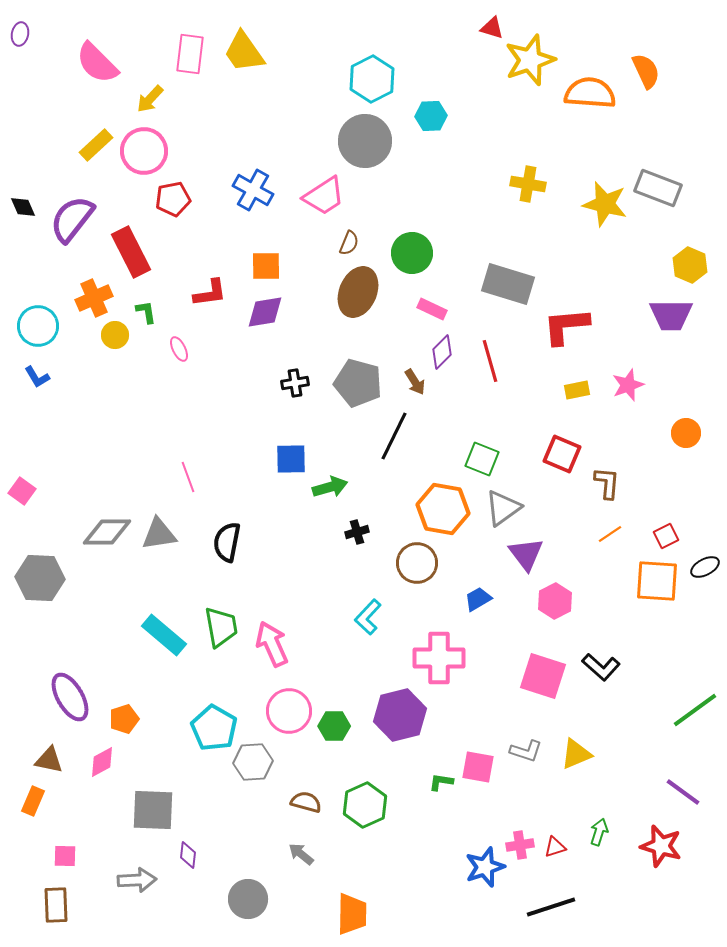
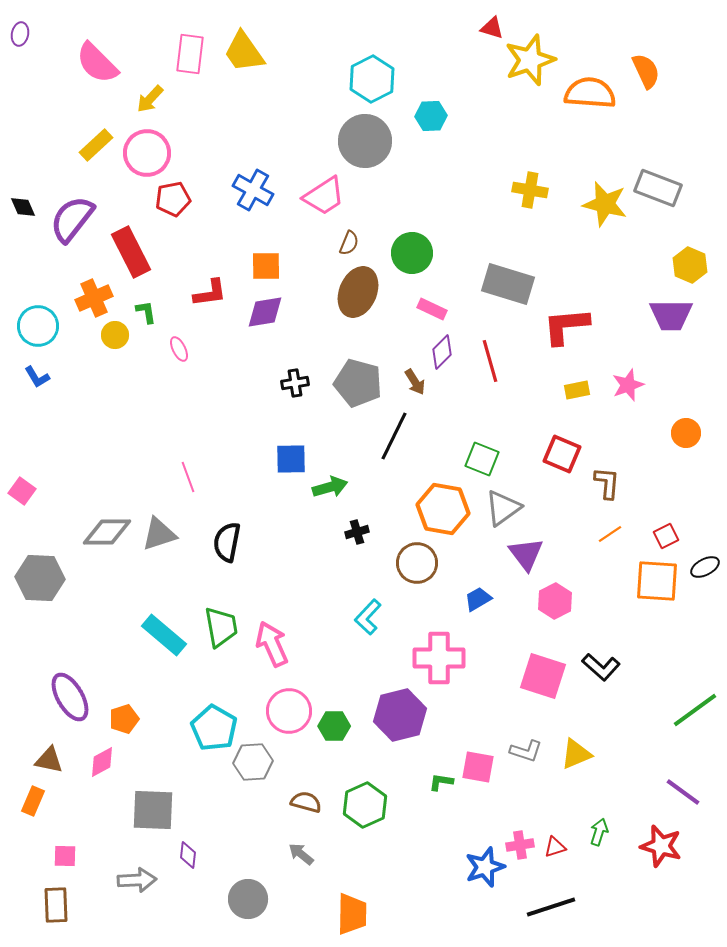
pink circle at (144, 151): moved 3 px right, 2 px down
yellow cross at (528, 184): moved 2 px right, 6 px down
gray triangle at (159, 534): rotated 9 degrees counterclockwise
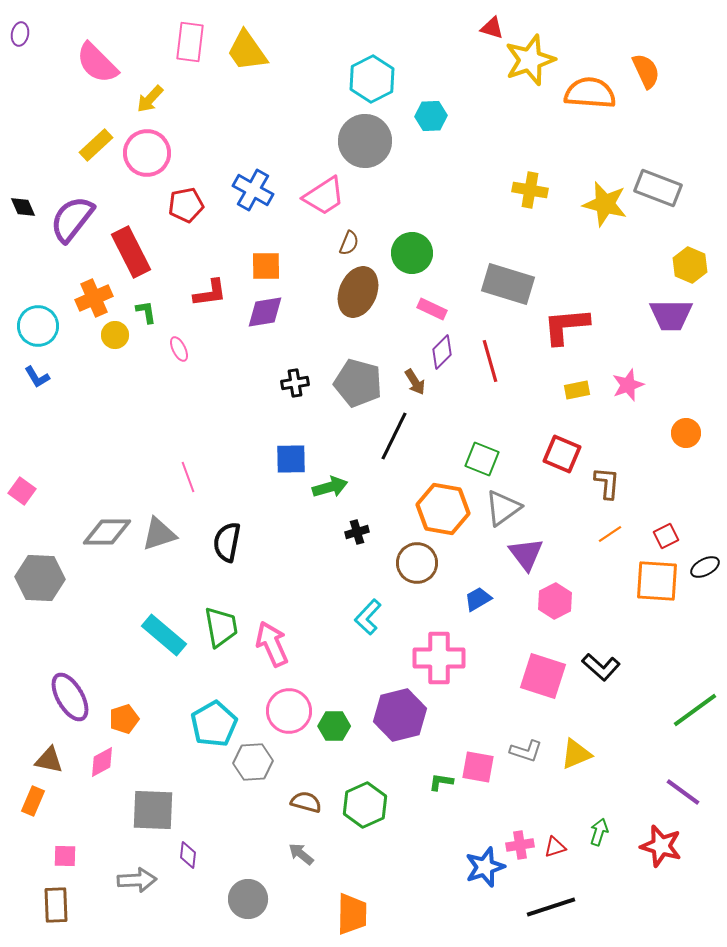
yellow trapezoid at (244, 52): moved 3 px right, 1 px up
pink rectangle at (190, 54): moved 12 px up
red pentagon at (173, 199): moved 13 px right, 6 px down
cyan pentagon at (214, 728): moved 4 px up; rotated 12 degrees clockwise
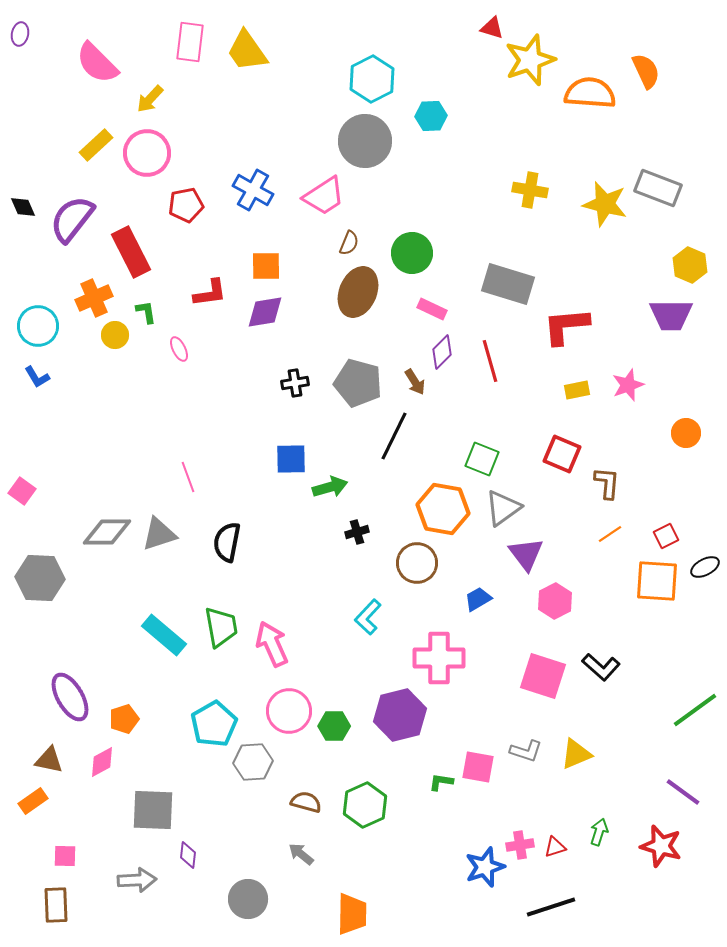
orange rectangle at (33, 801): rotated 32 degrees clockwise
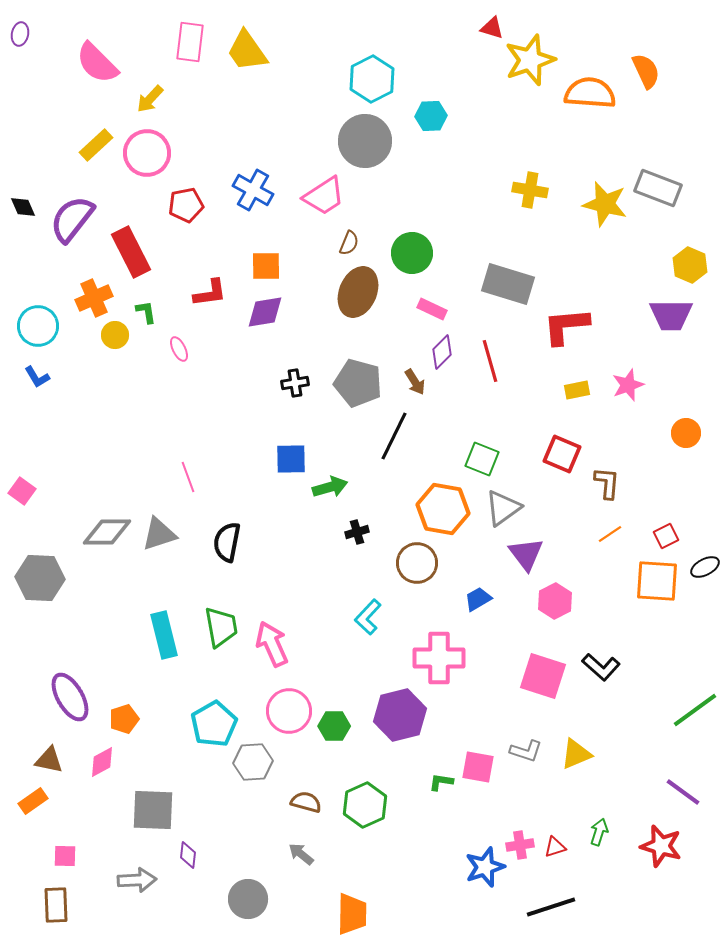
cyan rectangle at (164, 635): rotated 36 degrees clockwise
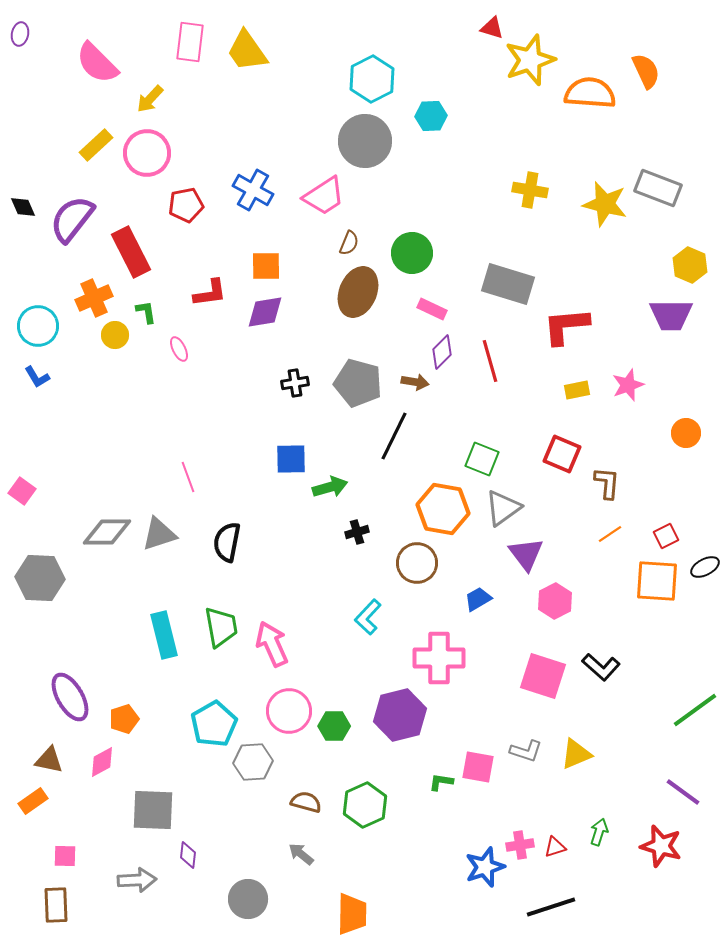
brown arrow at (415, 382): rotated 48 degrees counterclockwise
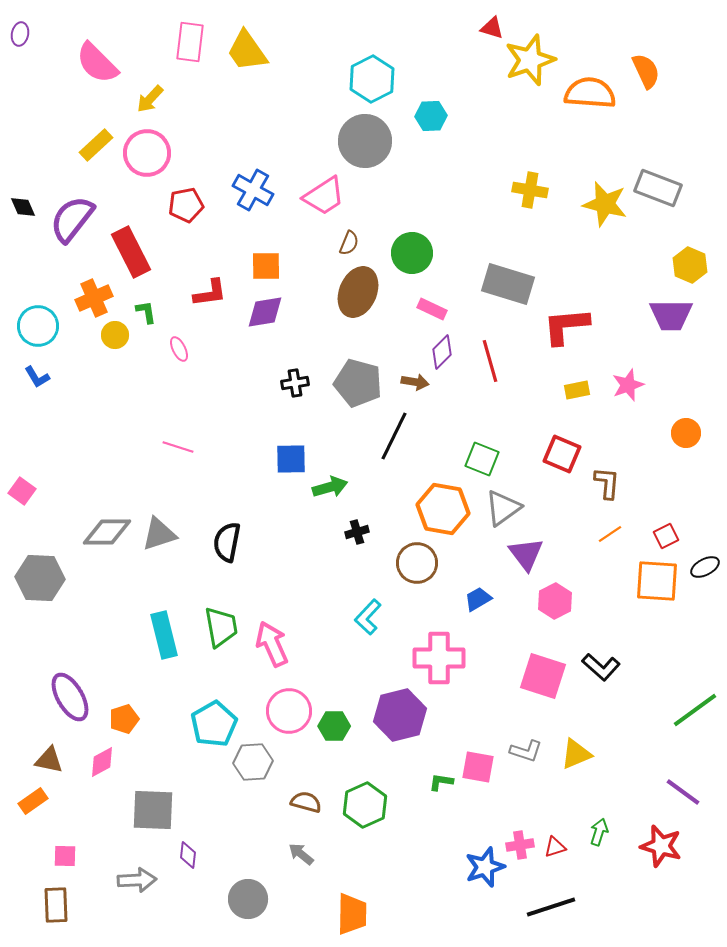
pink line at (188, 477): moved 10 px left, 30 px up; rotated 52 degrees counterclockwise
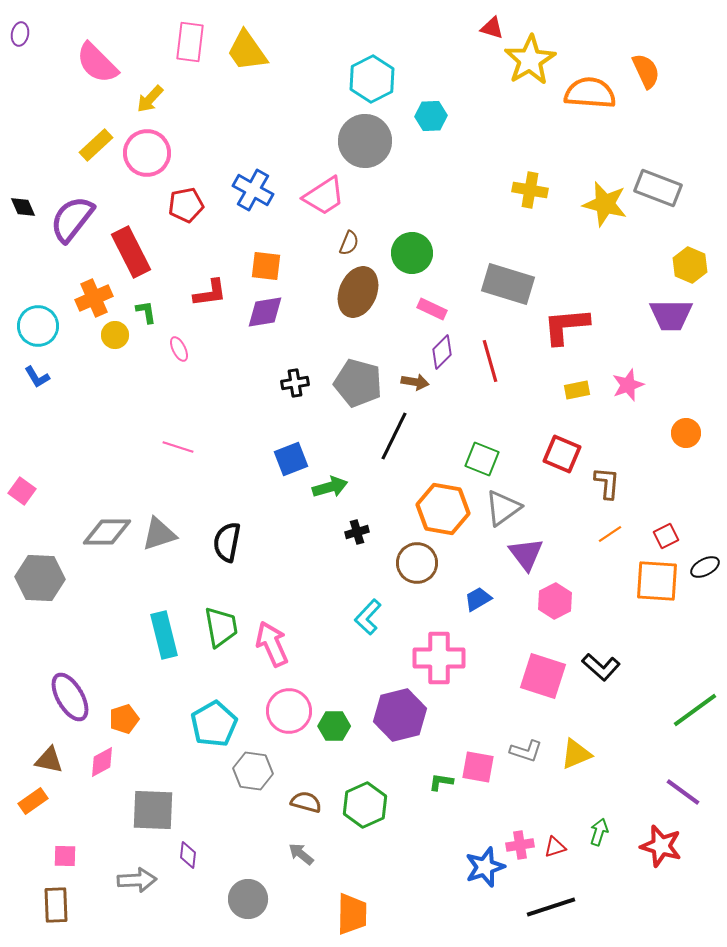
yellow star at (530, 60): rotated 12 degrees counterclockwise
orange square at (266, 266): rotated 8 degrees clockwise
blue square at (291, 459): rotated 20 degrees counterclockwise
gray hexagon at (253, 762): moved 9 px down; rotated 12 degrees clockwise
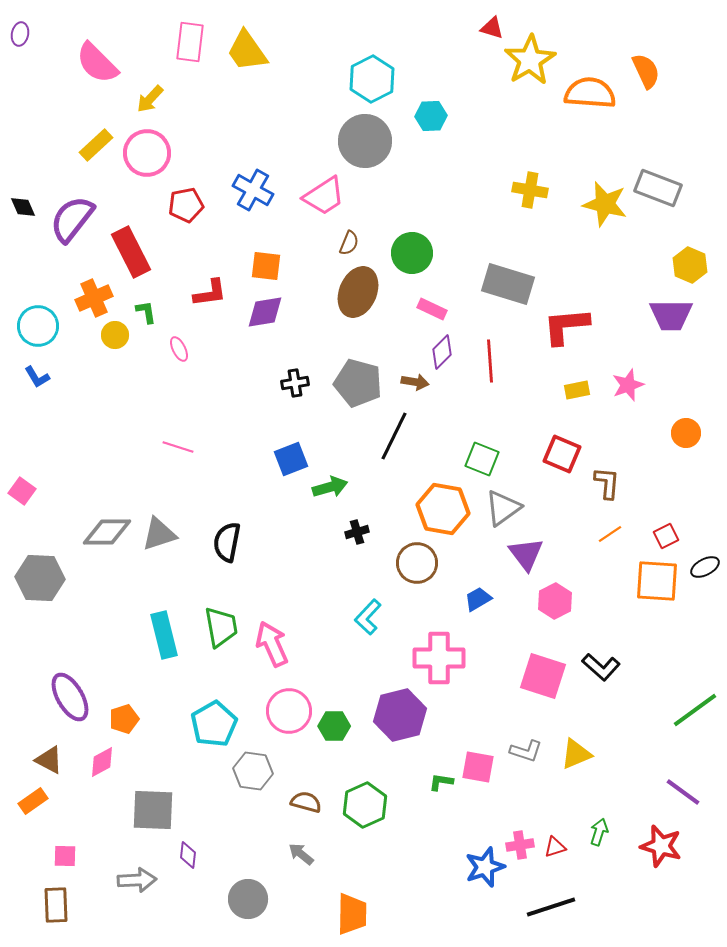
red line at (490, 361): rotated 12 degrees clockwise
brown triangle at (49, 760): rotated 16 degrees clockwise
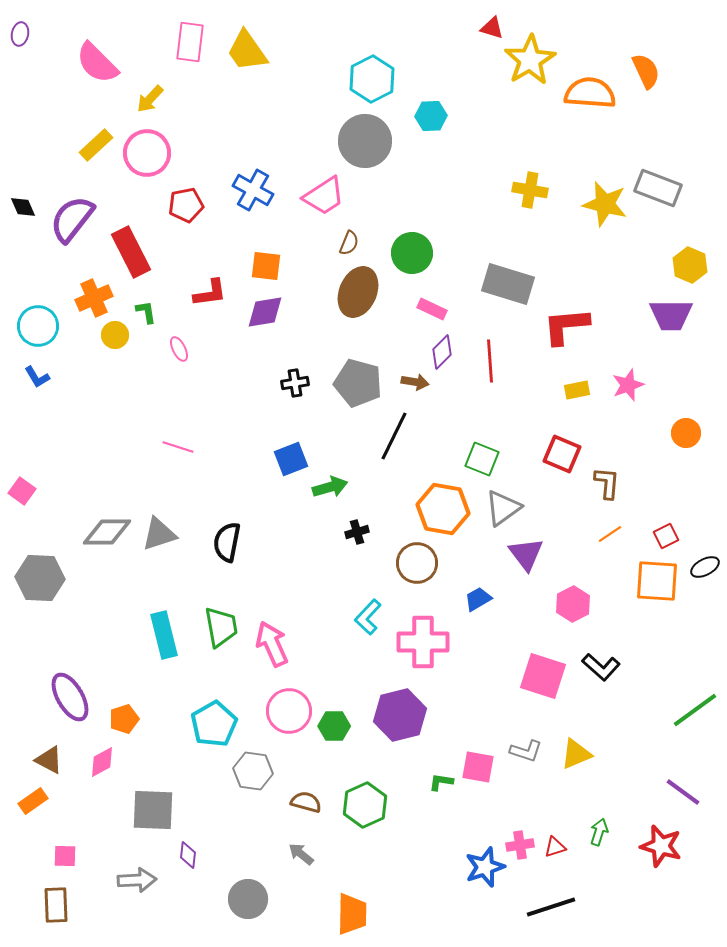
pink hexagon at (555, 601): moved 18 px right, 3 px down
pink cross at (439, 658): moved 16 px left, 16 px up
